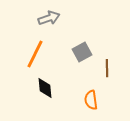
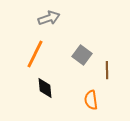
gray square: moved 3 px down; rotated 24 degrees counterclockwise
brown line: moved 2 px down
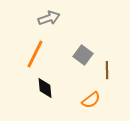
gray square: moved 1 px right
orange semicircle: rotated 120 degrees counterclockwise
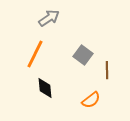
gray arrow: rotated 15 degrees counterclockwise
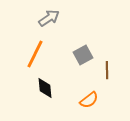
gray square: rotated 24 degrees clockwise
orange semicircle: moved 2 px left
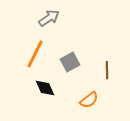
gray square: moved 13 px left, 7 px down
black diamond: rotated 20 degrees counterclockwise
